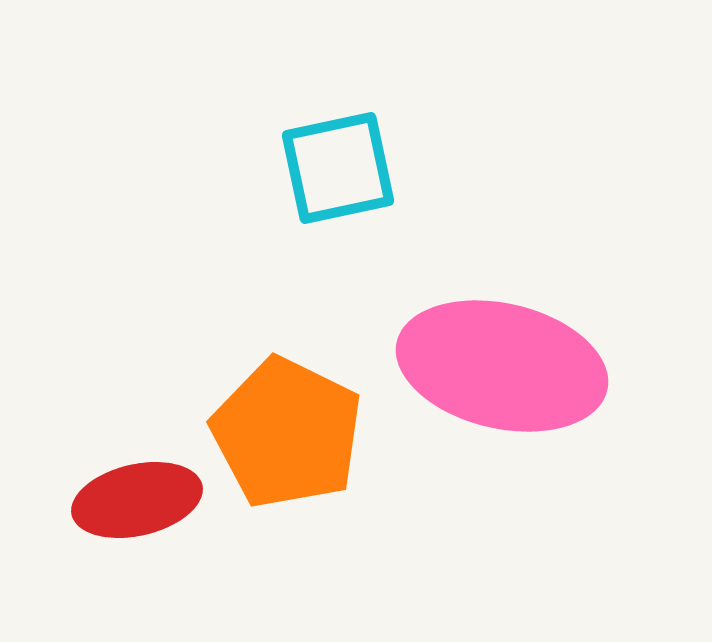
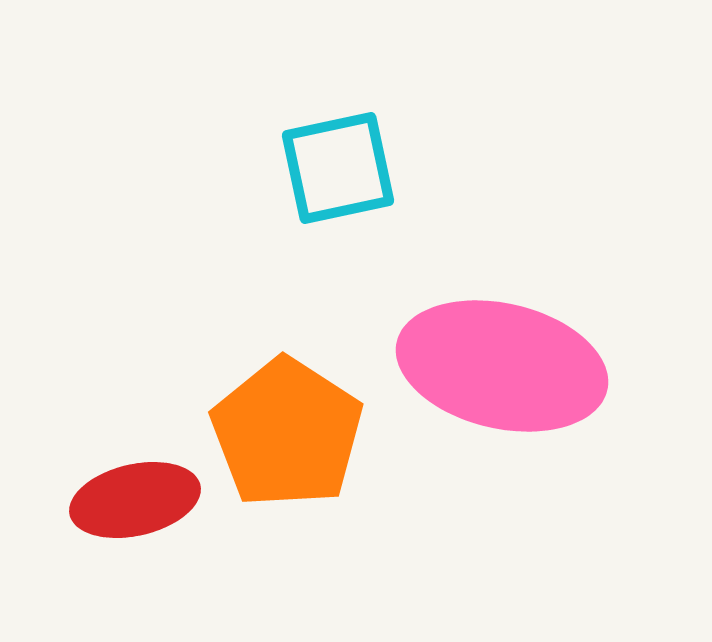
orange pentagon: rotated 7 degrees clockwise
red ellipse: moved 2 px left
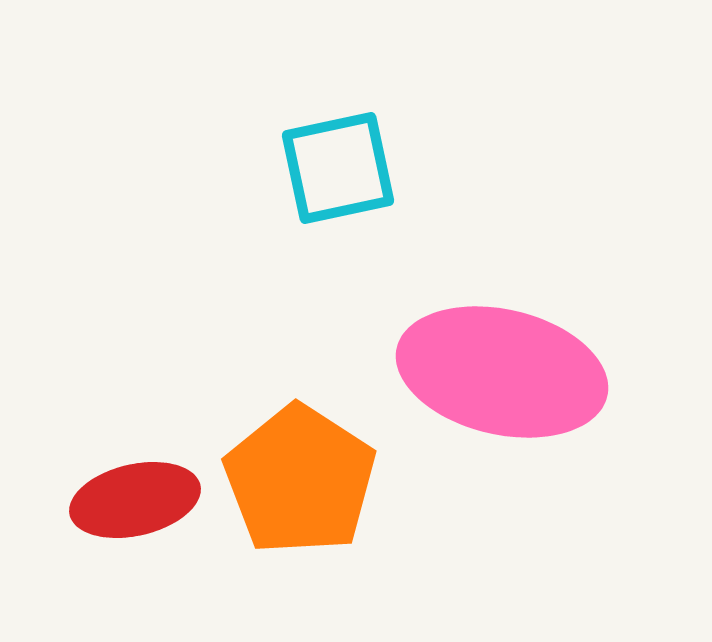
pink ellipse: moved 6 px down
orange pentagon: moved 13 px right, 47 px down
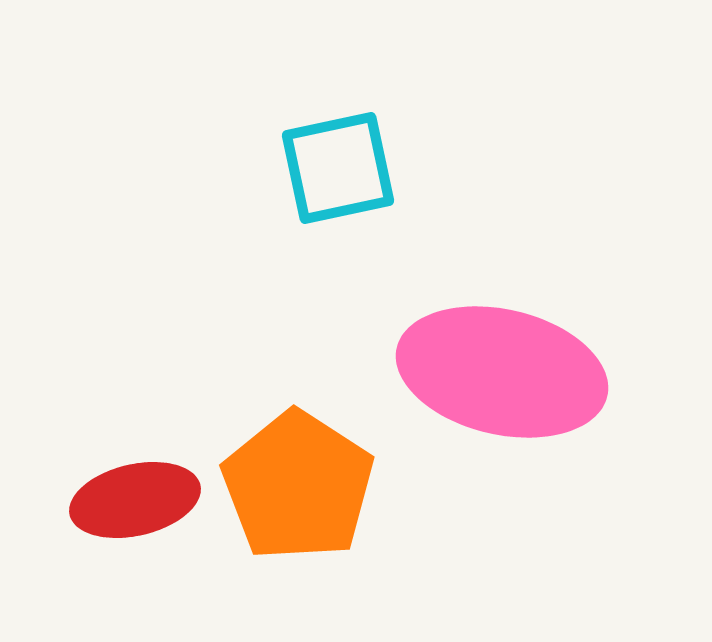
orange pentagon: moved 2 px left, 6 px down
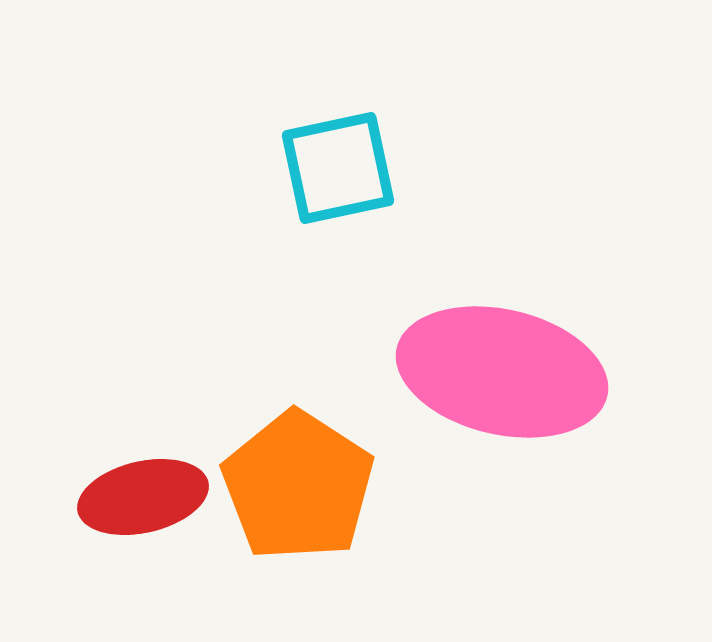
red ellipse: moved 8 px right, 3 px up
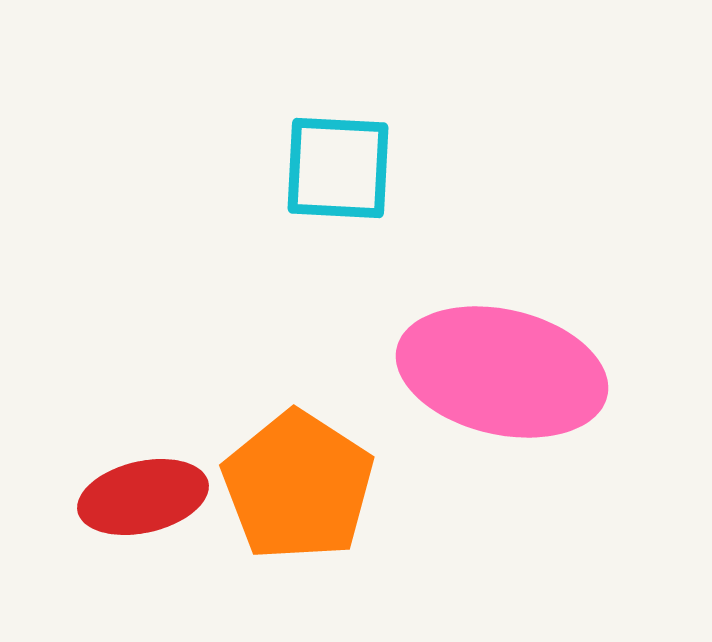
cyan square: rotated 15 degrees clockwise
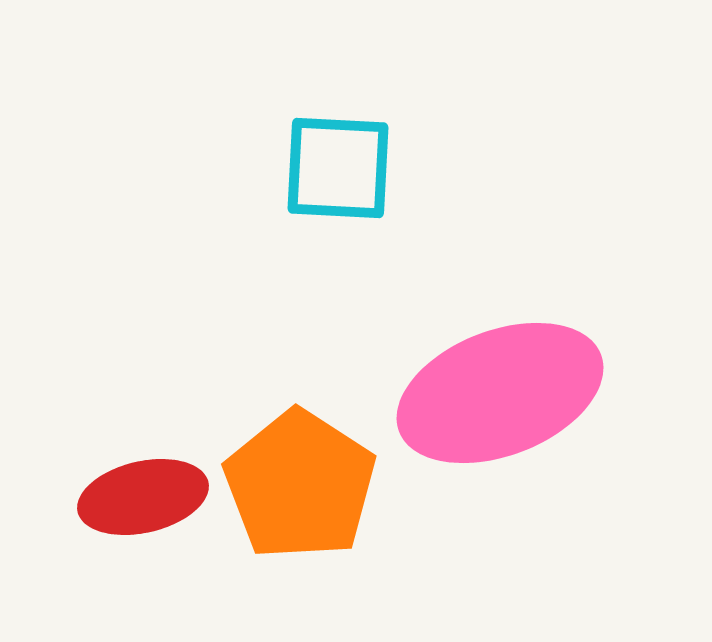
pink ellipse: moved 2 px left, 21 px down; rotated 34 degrees counterclockwise
orange pentagon: moved 2 px right, 1 px up
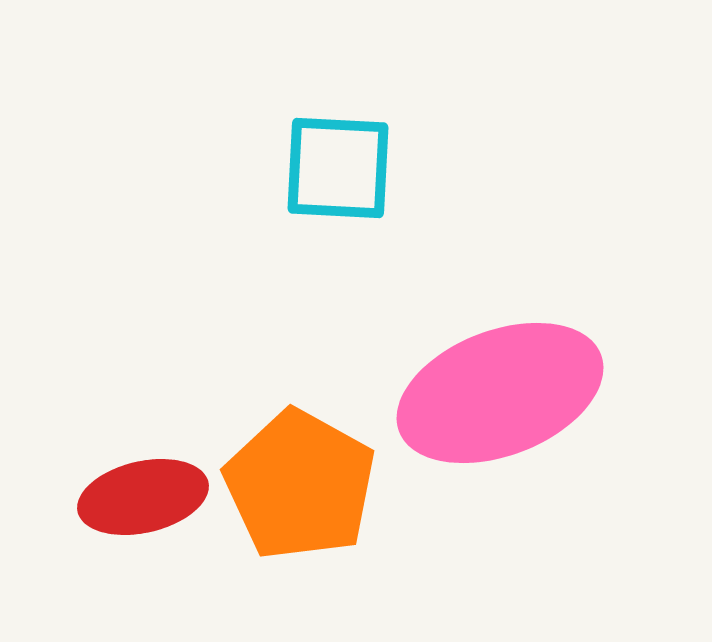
orange pentagon: rotated 4 degrees counterclockwise
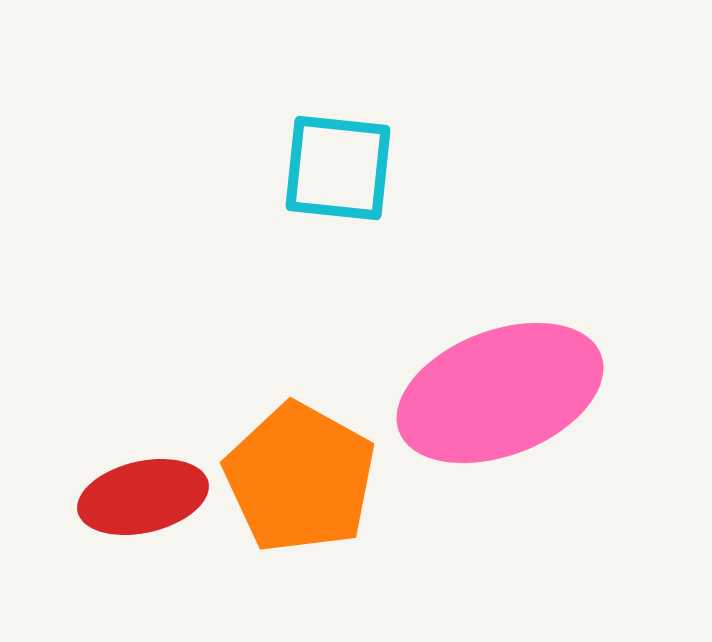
cyan square: rotated 3 degrees clockwise
orange pentagon: moved 7 px up
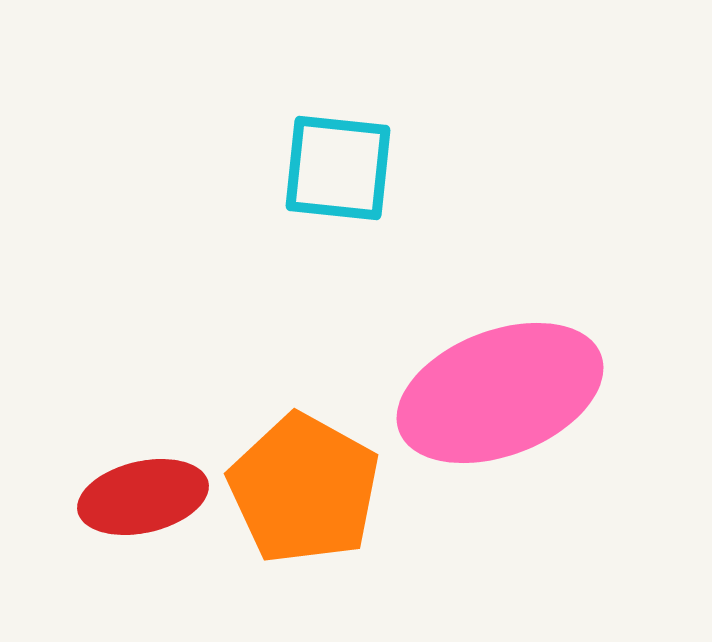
orange pentagon: moved 4 px right, 11 px down
